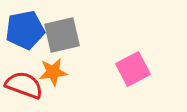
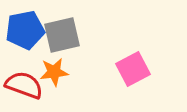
orange star: moved 1 px right
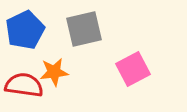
blue pentagon: rotated 15 degrees counterclockwise
gray square: moved 22 px right, 6 px up
red semicircle: rotated 12 degrees counterclockwise
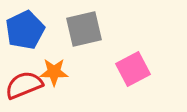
orange star: rotated 8 degrees clockwise
red semicircle: rotated 30 degrees counterclockwise
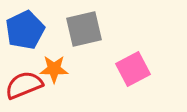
orange star: moved 3 px up
